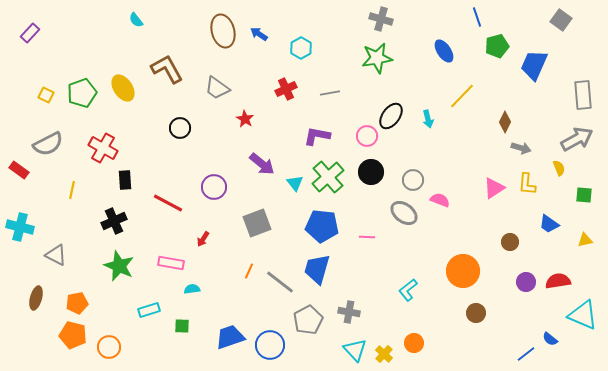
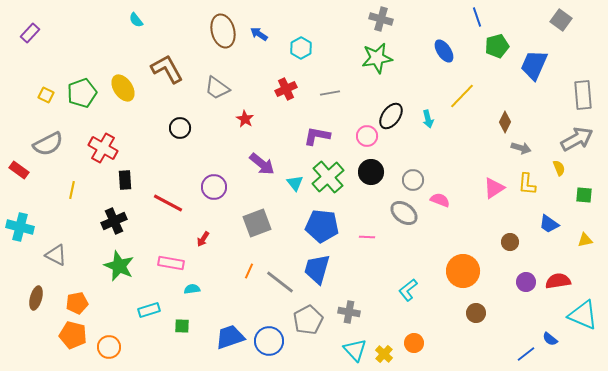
blue circle at (270, 345): moved 1 px left, 4 px up
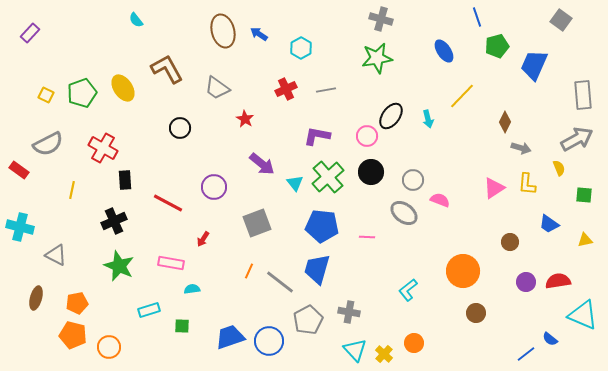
gray line at (330, 93): moved 4 px left, 3 px up
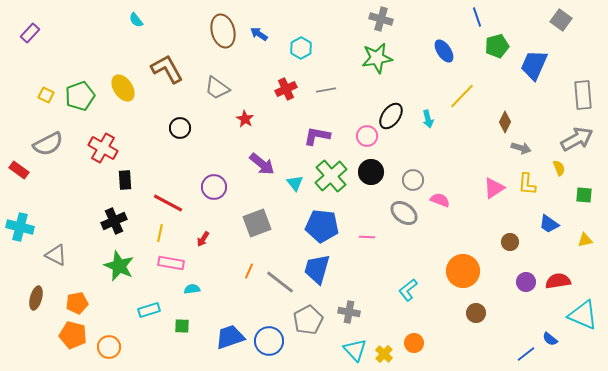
green pentagon at (82, 93): moved 2 px left, 3 px down
green cross at (328, 177): moved 3 px right, 1 px up
yellow line at (72, 190): moved 88 px right, 43 px down
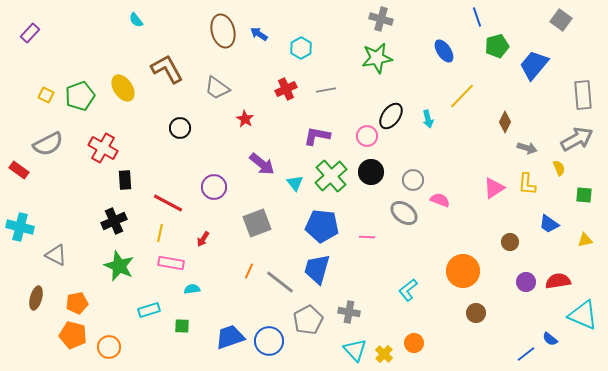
blue trapezoid at (534, 65): rotated 16 degrees clockwise
gray arrow at (521, 148): moved 6 px right
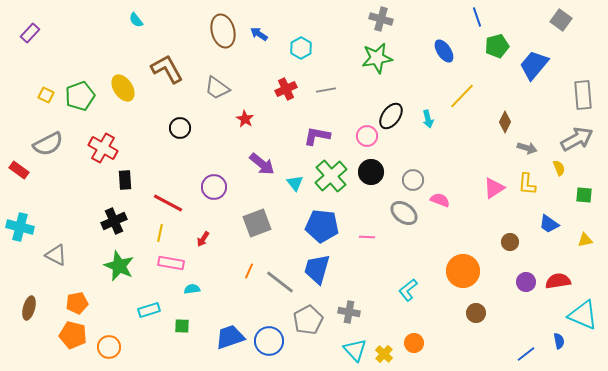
brown ellipse at (36, 298): moved 7 px left, 10 px down
blue semicircle at (550, 339): moved 9 px right, 2 px down; rotated 140 degrees counterclockwise
